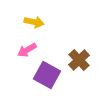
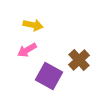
yellow arrow: moved 1 px left, 3 px down
purple square: moved 2 px right, 1 px down
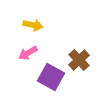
pink arrow: moved 1 px right, 3 px down
purple square: moved 2 px right, 1 px down
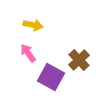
pink arrow: rotated 84 degrees clockwise
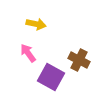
yellow arrow: moved 3 px right, 1 px up
brown cross: rotated 20 degrees counterclockwise
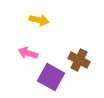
yellow arrow: moved 3 px right, 4 px up
pink arrow: rotated 36 degrees counterclockwise
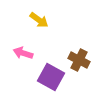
yellow arrow: rotated 24 degrees clockwise
pink arrow: moved 5 px left
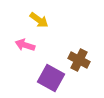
pink arrow: moved 2 px right, 8 px up
purple square: moved 1 px down
